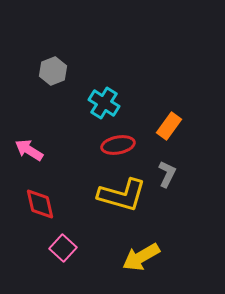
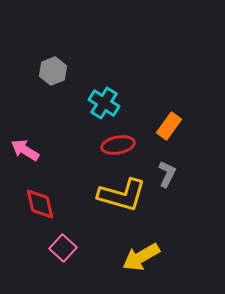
pink arrow: moved 4 px left
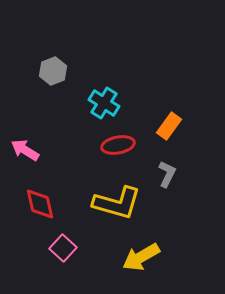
yellow L-shape: moved 5 px left, 8 px down
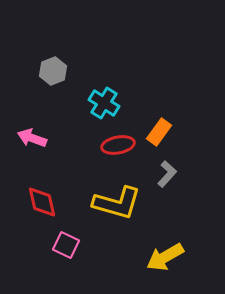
orange rectangle: moved 10 px left, 6 px down
pink arrow: moved 7 px right, 12 px up; rotated 12 degrees counterclockwise
gray L-shape: rotated 16 degrees clockwise
red diamond: moved 2 px right, 2 px up
pink square: moved 3 px right, 3 px up; rotated 16 degrees counterclockwise
yellow arrow: moved 24 px right
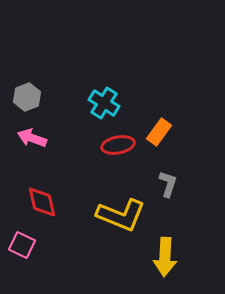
gray hexagon: moved 26 px left, 26 px down
gray L-shape: moved 1 px right, 10 px down; rotated 24 degrees counterclockwise
yellow L-shape: moved 4 px right, 12 px down; rotated 6 degrees clockwise
pink square: moved 44 px left
yellow arrow: rotated 57 degrees counterclockwise
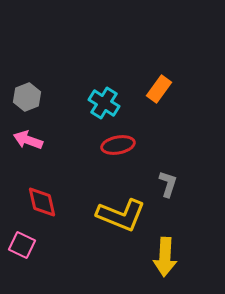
orange rectangle: moved 43 px up
pink arrow: moved 4 px left, 2 px down
